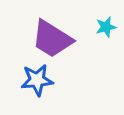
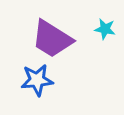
cyan star: moved 1 px left, 2 px down; rotated 25 degrees clockwise
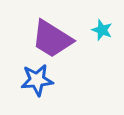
cyan star: moved 3 px left, 1 px down; rotated 10 degrees clockwise
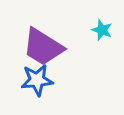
purple trapezoid: moved 9 px left, 8 px down
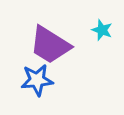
purple trapezoid: moved 7 px right, 2 px up
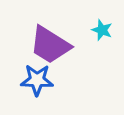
blue star: rotated 8 degrees clockwise
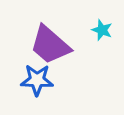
purple trapezoid: rotated 9 degrees clockwise
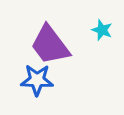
purple trapezoid: rotated 12 degrees clockwise
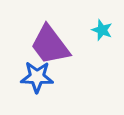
blue star: moved 3 px up
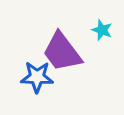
purple trapezoid: moved 12 px right, 7 px down
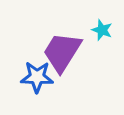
purple trapezoid: rotated 69 degrees clockwise
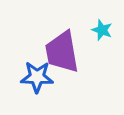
purple trapezoid: rotated 42 degrees counterclockwise
